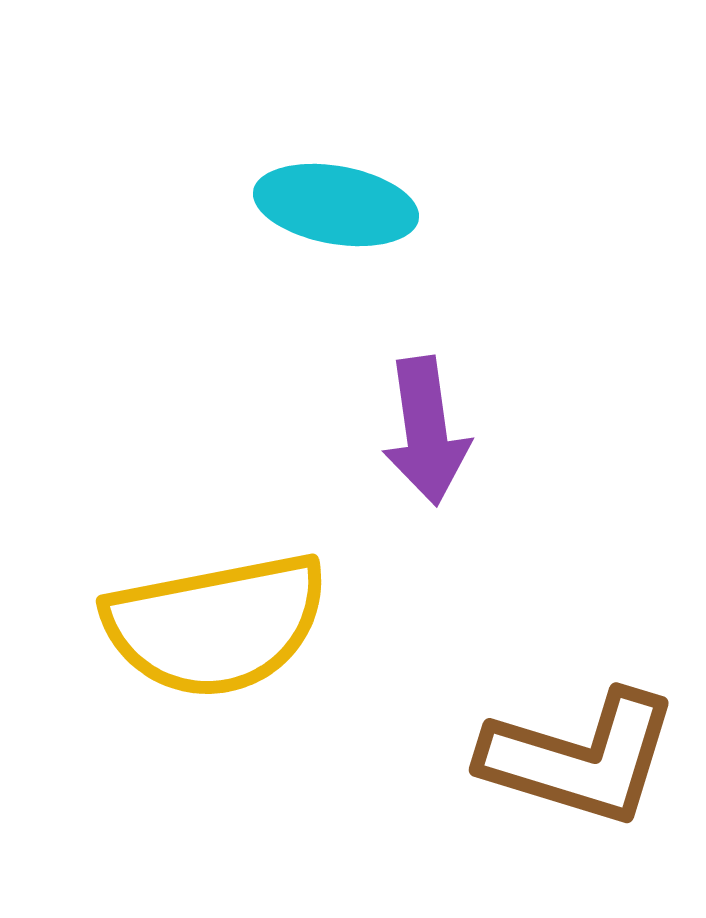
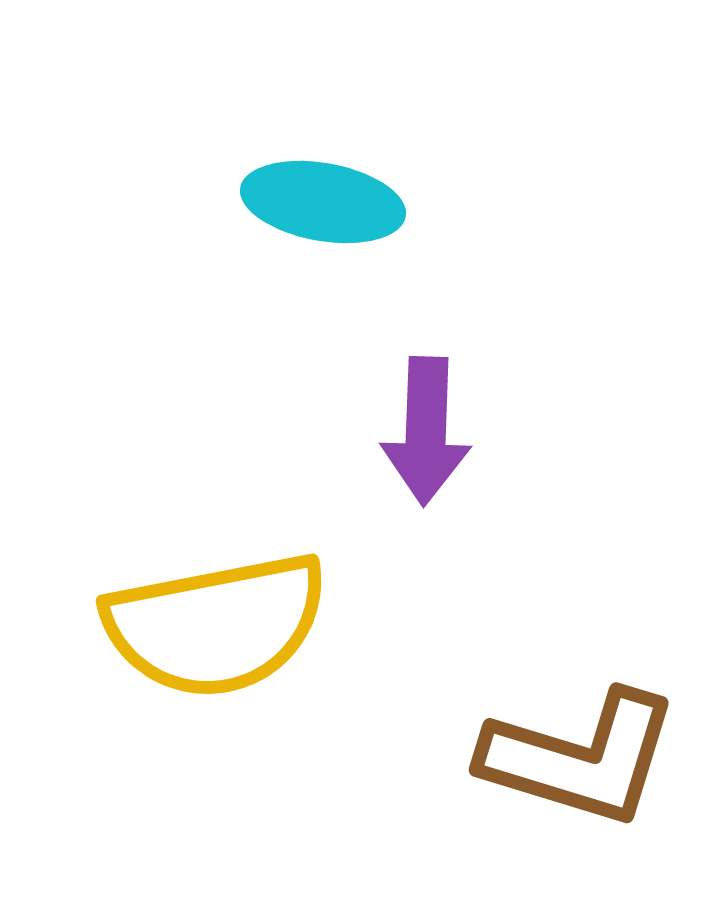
cyan ellipse: moved 13 px left, 3 px up
purple arrow: rotated 10 degrees clockwise
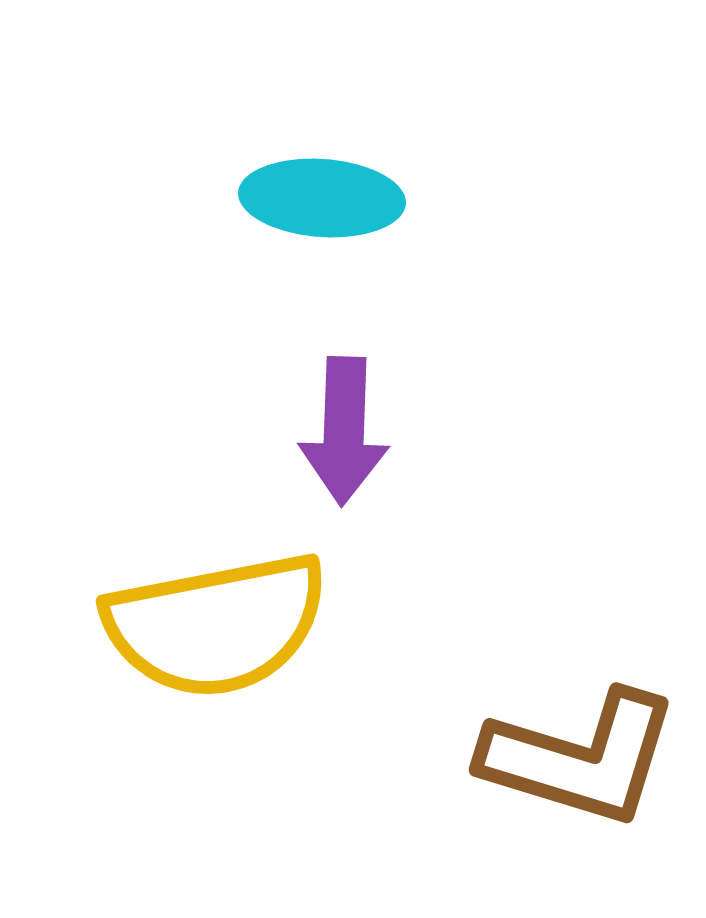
cyan ellipse: moved 1 px left, 4 px up; rotated 6 degrees counterclockwise
purple arrow: moved 82 px left
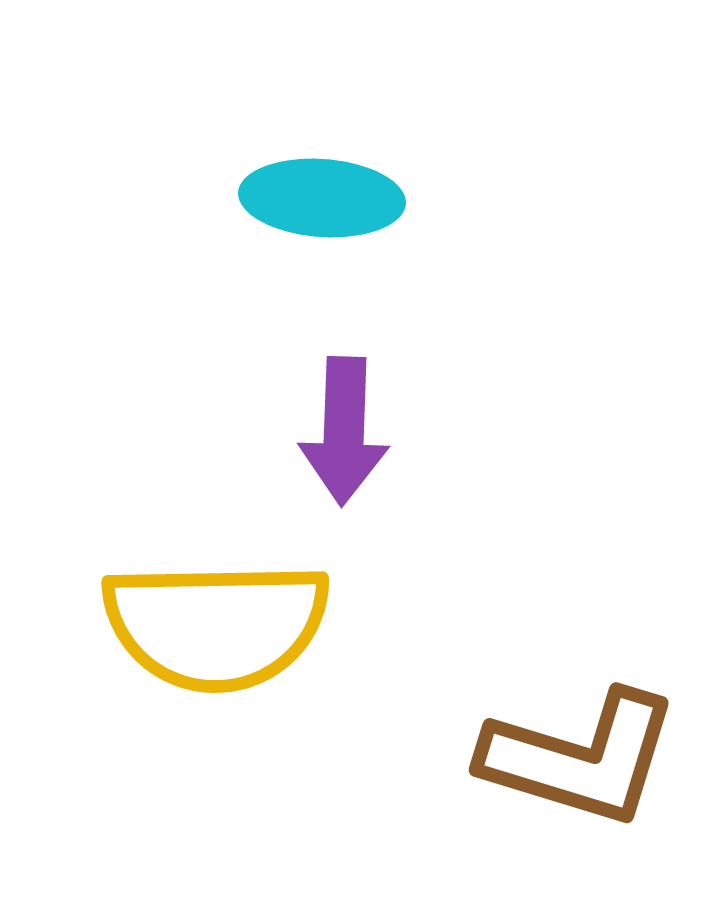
yellow semicircle: rotated 10 degrees clockwise
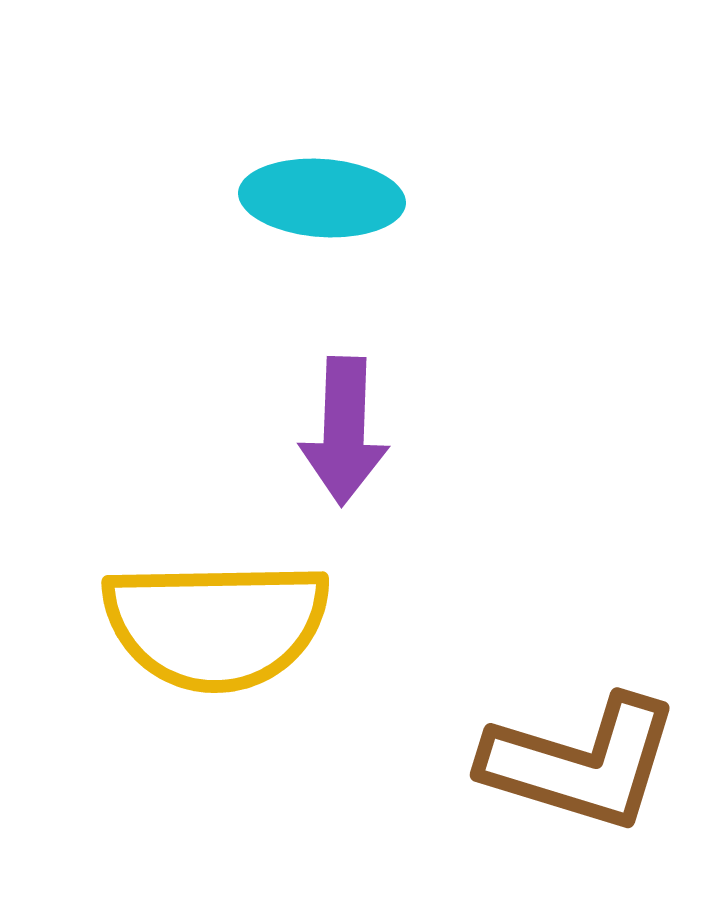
brown L-shape: moved 1 px right, 5 px down
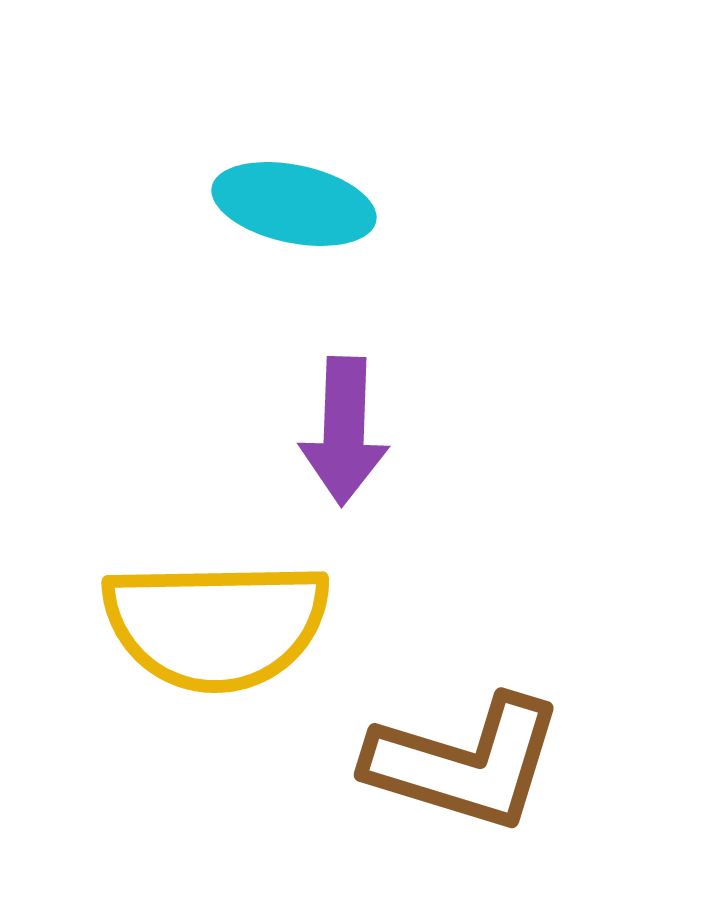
cyan ellipse: moved 28 px left, 6 px down; rotated 8 degrees clockwise
brown L-shape: moved 116 px left
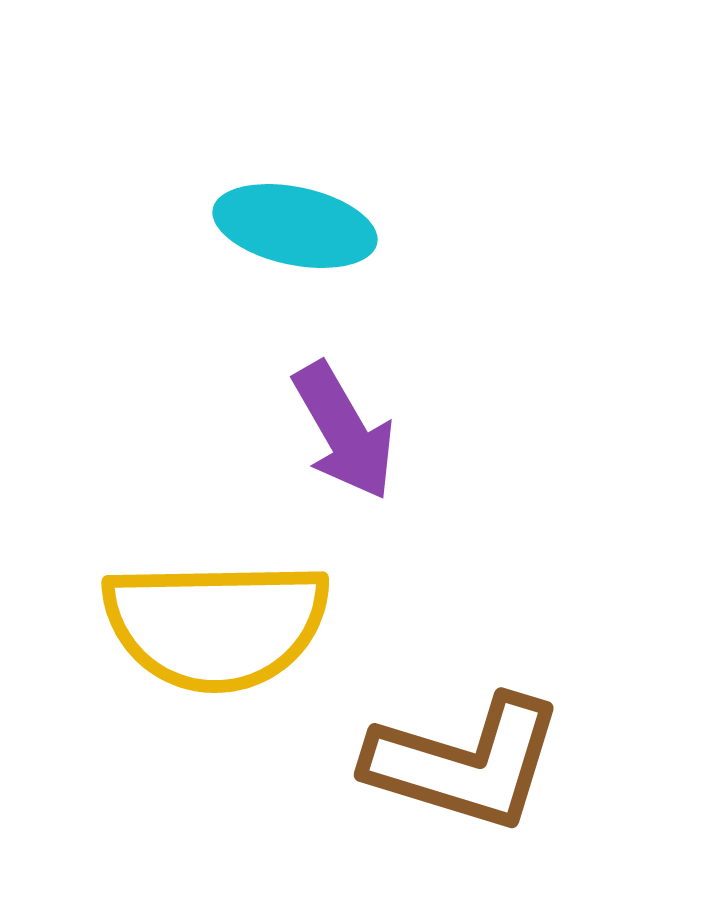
cyan ellipse: moved 1 px right, 22 px down
purple arrow: rotated 32 degrees counterclockwise
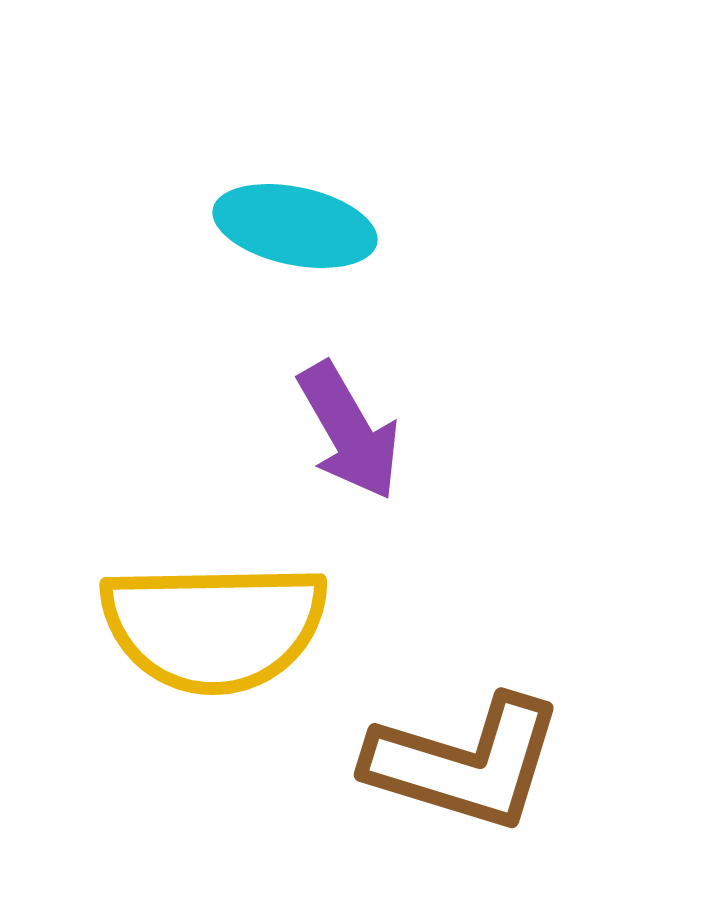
purple arrow: moved 5 px right
yellow semicircle: moved 2 px left, 2 px down
